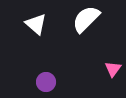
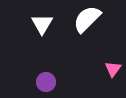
white semicircle: moved 1 px right
white triangle: moved 6 px right; rotated 20 degrees clockwise
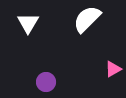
white triangle: moved 14 px left, 1 px up
pink triangle: rotated 24 degrees clockwise
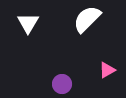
pink triangle: moved 6 px left, 1 px down
purple circle: moved 16 px right, 2 px down
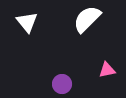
white triangle: moved 1 px left, 1 px up; rotated 10 degrees counterclockwise
pink triangle: rotated 18 degrees clockwise
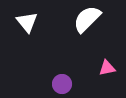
pink triangle: moved 2 px up
